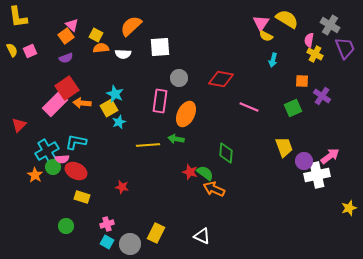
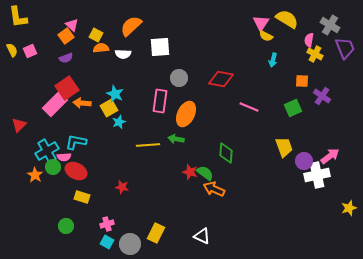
pink semicircle at (62, 159): moved 2 px right, 2 px up
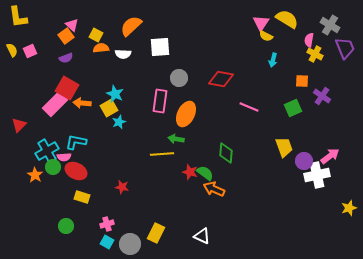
red square at (67, 88): rotated 25 degrees counterclockwise
yellow line at (148, 145): moved 14 px right, 9 px down
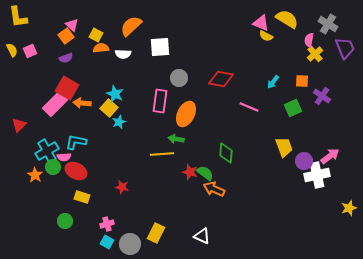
pink triangle at (261, 23): rotated 42 degrees counterclockwise
gray cross at (330, 25): moved 2 px left, 1 px up
yellow cross at (315, 54): rotated 21 degrees clockwise
cyan arrow at (273, 60): moved 22 px down; rotated 24 degrees clockwise
yellow square at (109, 108): rotated 18 degrees counterclockwise
green circle at (66, 226): moved 1 px left, 5 px up
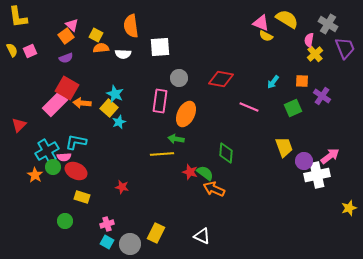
orange semicircle at (131, 26): rotated 55 degrees counterclockwise
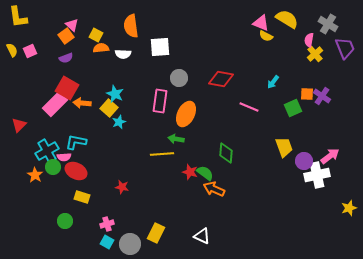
orange square at (302, 81): moved 5 px right, 13 px down
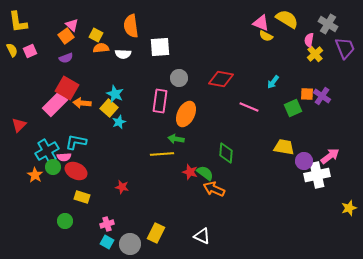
yellow L-shape at (18, 17): moved 5 px down
yellow trapezoid at (284, 147): rotated 60 degrees counterclockwise
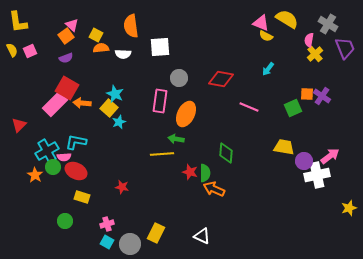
cyan arrow at (273, 82): moved 5 px left, 13 px up
green semicircle at (205, 173): rotated 54 degrees clockwise
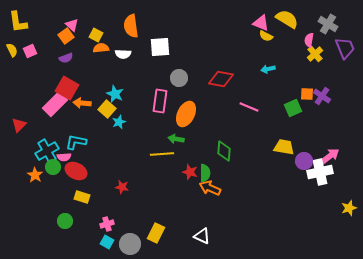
cyan arrow at (268, 69): rotated 40 degrees clockwise
yellow square at (109, 108): moved 2 px left, 1 px down
green diamond at (226, 153): moved 2 px left, 2 px up
white cross at (317, 175): moved 3 px right, 3 px up
orange arrow at (214, 189): moved 4 px left, 1 px up
